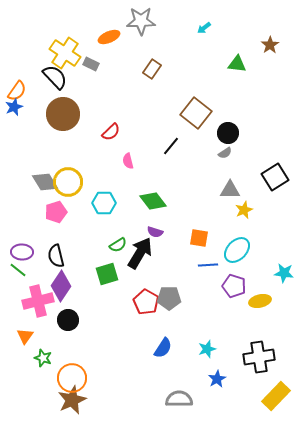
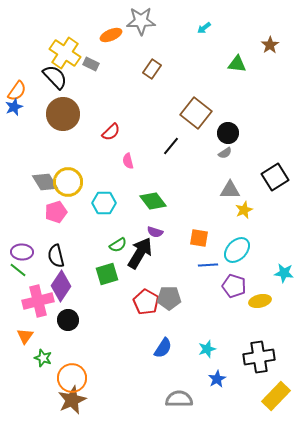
orange ellipse at (109, 37): moved 2 px right, 2 px up
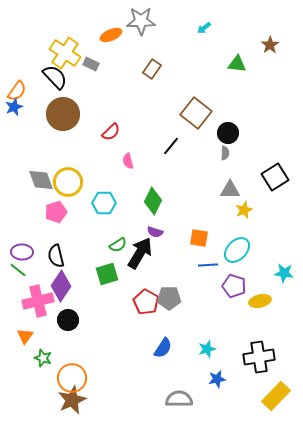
gray semicircle at (225, 153): rotated 56 degrees counterclockwise
gray diamond at (45, 182): moved 4 px left, 2 px up; rotated 12 degrees clockwise
green diamond at (153, 201): rotated 64 degrees clockwise
blue star at (217, 379): rotated 18 degrees clockwise
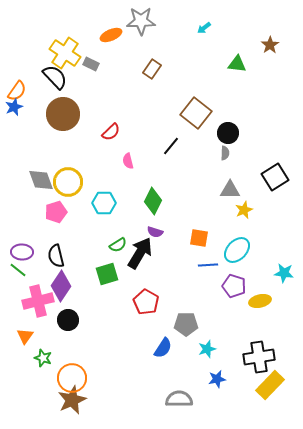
gray pentagon at (169, 298): moved 17 px right, 26 px down
yellow rectangle at (276, 396): moved 6 px left, 11 px up
